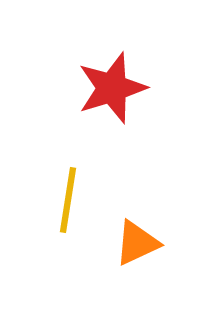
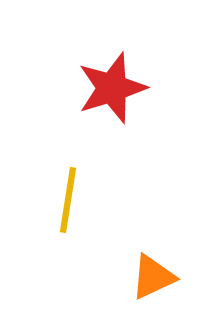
orange triangle: moved 16 px right, 34 px down
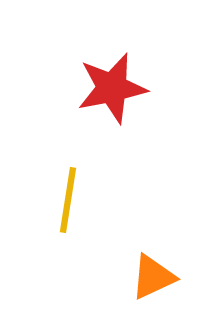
red star: rotated 6 degrees clockwise
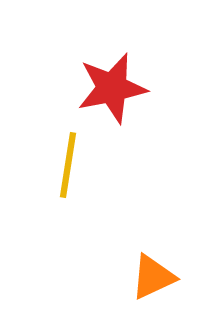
yellow line: moved 35 px up
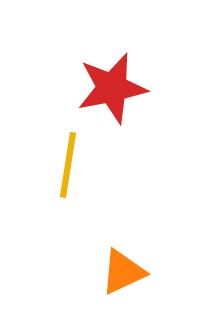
orange triangle: moved 30 px left, 5 px up
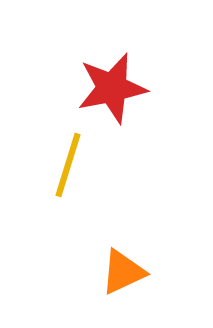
yellow line: rotated 8 degrees clockwise
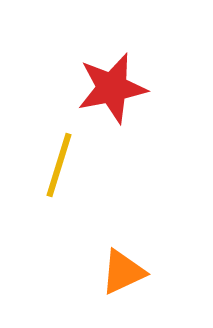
yellow line: moved 9 px left
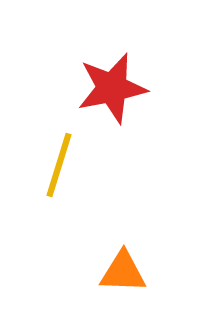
orange triangle: rotated 27 degrees clockwise
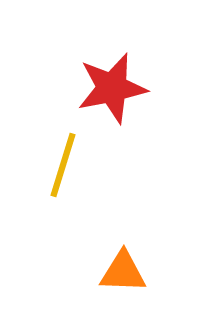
yellow line: moved 4 px right
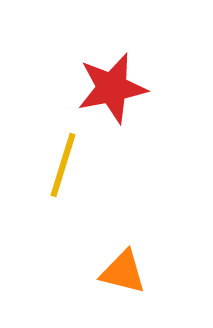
orange triangle: rotated 12 degrees clockwise
